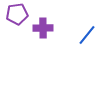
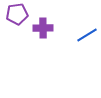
blue line: rotated 20 degrees clockwise
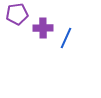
blue line: moved 21 px left, 3 px down; rotated 35 degrees counterclockwise
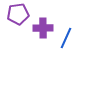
purple pentagon: moved 1 px right
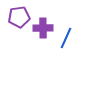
purple pentagon: moved 1 px right, 3 px down
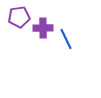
blue line: moved 1 px down; rotated 50 degrees counterclockwise
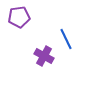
purple cross: moved 1 px right, 28 px down; rotated 30 degrees clockwise
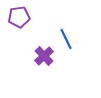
purple cross: rotated 18 degrees clockwise
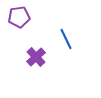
purple cross: moved 8 px left, 1 px down
